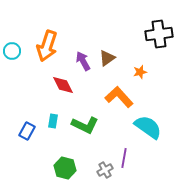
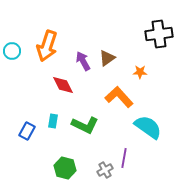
orange star: rotated 16 degrees clockwise
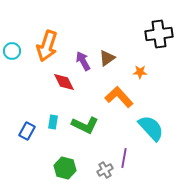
red diamond: moved 1 px right, 3 px up
cyan rectangle: moved 1 px down
cyan semicircle: moved 3 px right, 1 px down; rotated 12 degrees clockwise
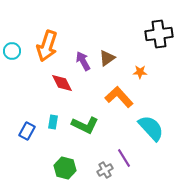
red diamond: moved 2 px left, 1 px down
purple line: rotated 42 degrees counterclockwise
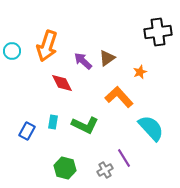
black cross: moved 1 px left, 2 px up
purple arrow: rotated 18 degrees counterclockwise
orange star: rotated 24 degrees counterclockwise
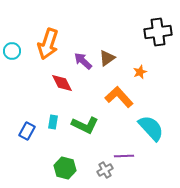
orange arrow: moved 1 px right, 2 px up
purple line: moved 2 px up; rotated 60 degrees counterclockwise
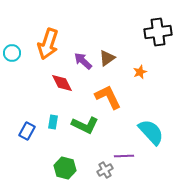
cyan circle: moved 2 px down
orange L-shape: moved 11 px left; rotated 16 degrees clockwise
cyan semicircle: moved 4 px down
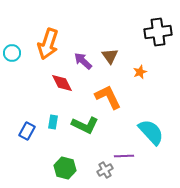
brown triangle: moved 3 px right, 2 px up; rotated 30 degrees counterclockwise
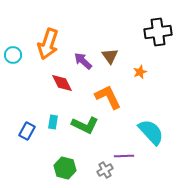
cyan circle: moved 1 px right, 2 px down
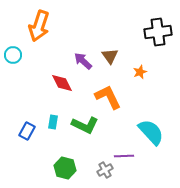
orange arrow: moved 9 px left, 18 px up
